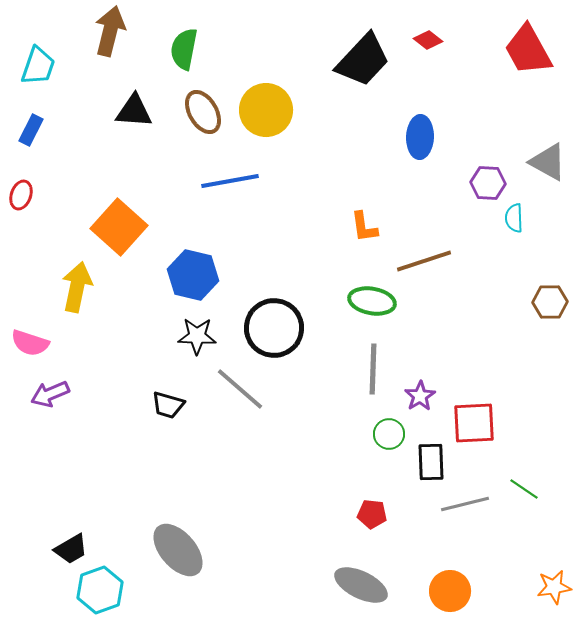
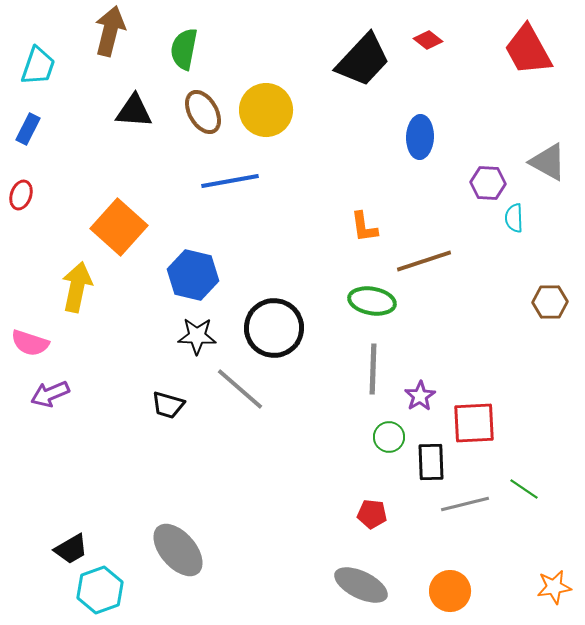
blue rectangle at (31, 130): moved 3 px left, 1 px up
green circle at (389, 434): moved 3 px down
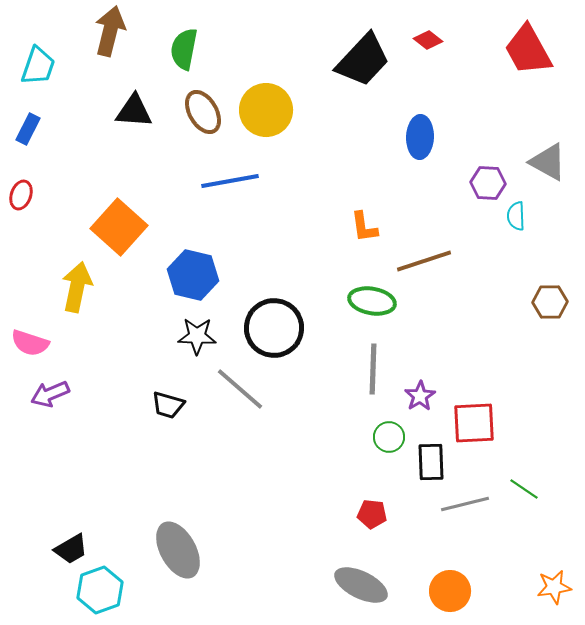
cyan semicircle at (514, 218): moved 2 px right, 2 px up
gray ellipse at (178, 550): rotated 12 degrees clockwise
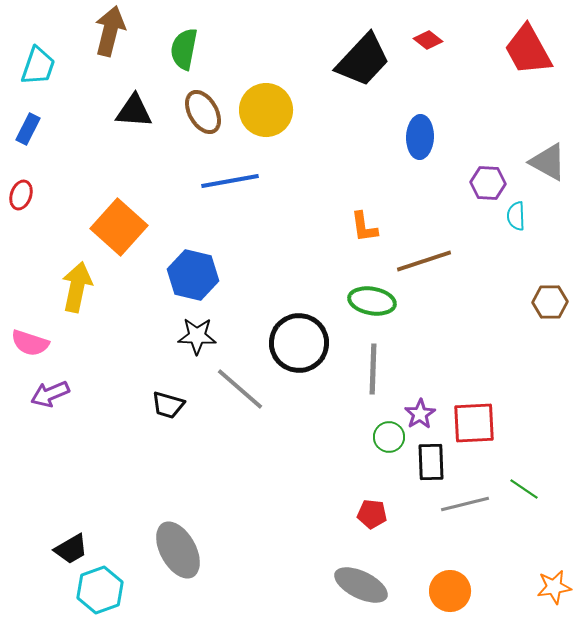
black circle at (274, 328): moved 25 px right, 15 px down
purple star at (420, 396): moved 18 px down
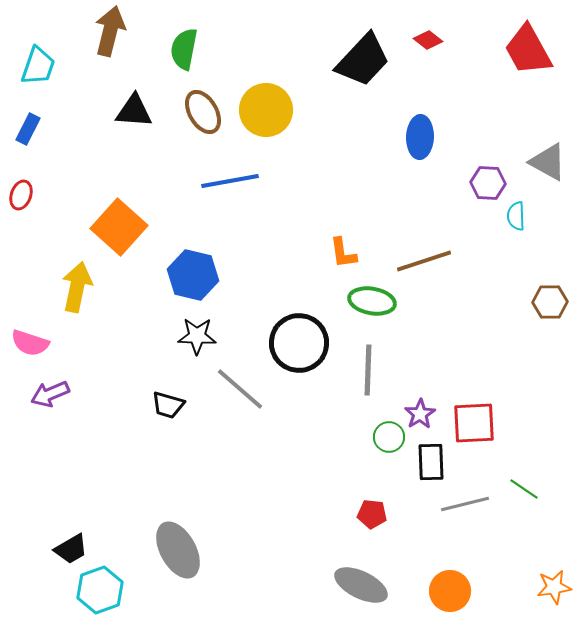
orange L-shape at (364, 227): moved 21 px left, 26 px down
gray line at (373, 369): moved 5 px left, 1 px down
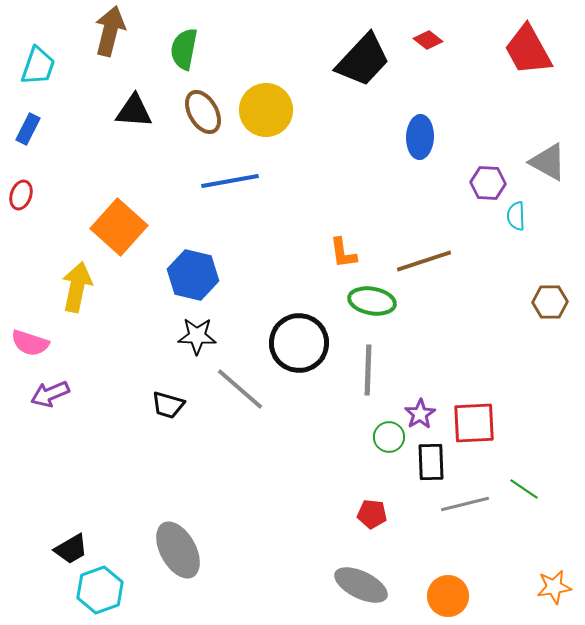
orange circle at (450, 591): moved 2 px left, 5 px down
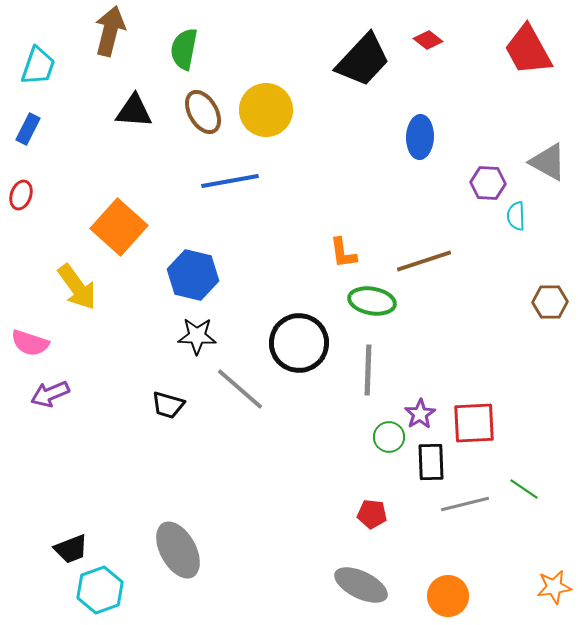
yellow arrow at (77, 287): rotated 132 degrees clockwise
black trapezoid at (71, 549): rotated 9 degrees clockwise
